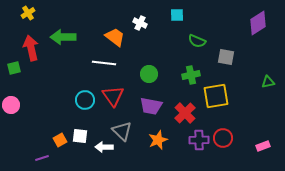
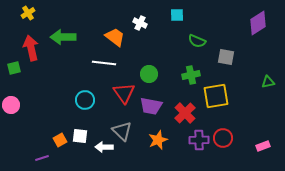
red triangle: moved 11 px right, 3 px up
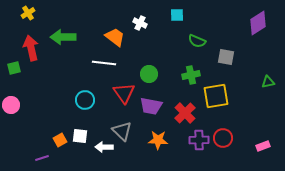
orange star: rotated 24 degrees clockwise
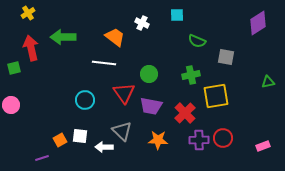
white cross: moved 2 px right
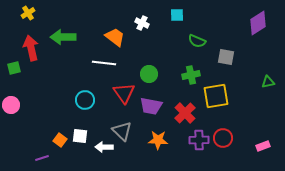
orange square: rotated 24 degrees counterclockwise
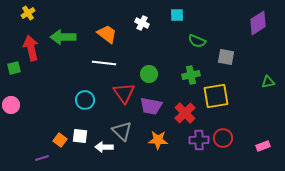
orange trapezoid: moved 8 px left, 3 px up
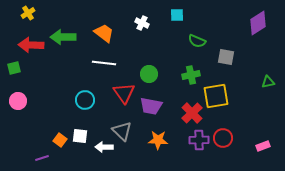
orange trapezoid: moved 3 px left, 1 px up
red arrow: moved 3 px up; rotated 75 degrees counterclockwise
pink circle: moved 7 px right, 4 px up
red cross: moved 7 px right
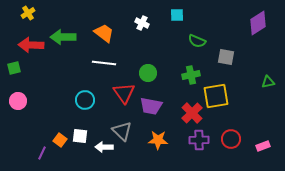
green circle: moved 1 px left, 1 px up
red circle: moved 8 px right, 1 px down
purple line: moved 5 px up; rotated 48 degrees counterclockwise
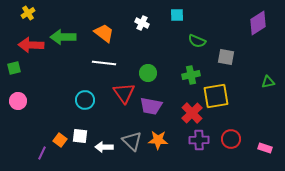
gray triangle: moved 10 px right, 10 px down
pink rectangle: moved 2 px right, 2 px down; rotated 40 degrees clockwise
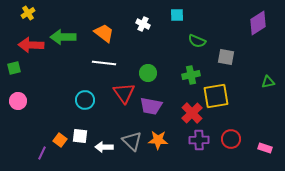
white cross: moved 1 px right, 1 px down
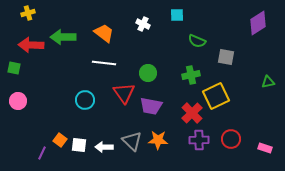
yellow cross: rotated 16 degrees clockwise
green square: rotated 24 degrees clockwise
yellow square: rotated 16 degrees counterclockwise
white square: moved 1 px left, 9 px down
